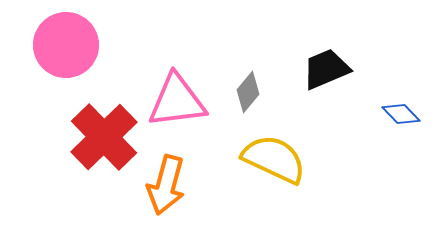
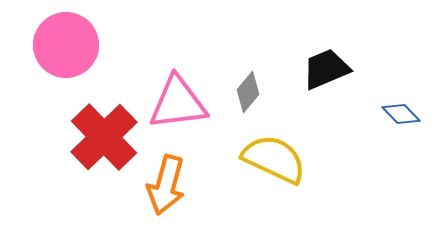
pink triangle: moved 1 px right, 2 px down
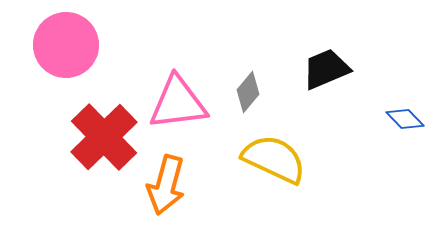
blue diamond: moved 4 px right, 5 px down
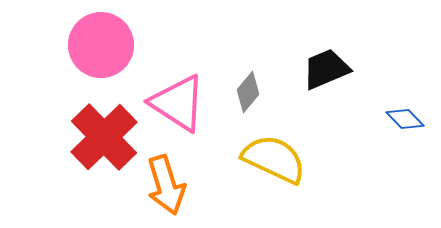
pink circle: moved 35 px right
pink triangle: rotated 40 degrees clockwise
orange arrow: rotated 32 degrees counterclockwise
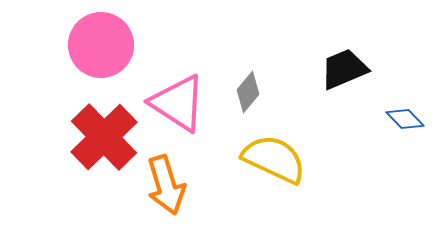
black trapezoid: moved 18 px right
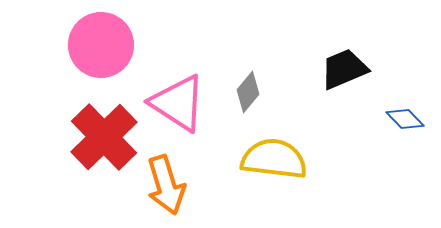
yellow semicircle: rotated 18 degrees counterclockwise
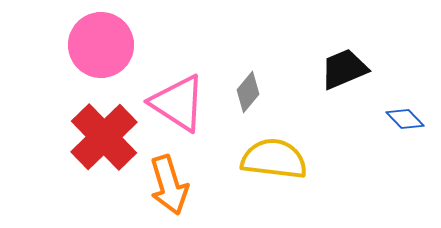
orange arrow: moved 3 px right
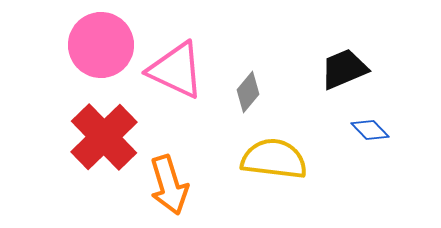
pink triangle: moved 2 px left, 33 px up; rotated 8 degrees counterclockwise
blue diamond: moved 35 px left, 11 px down
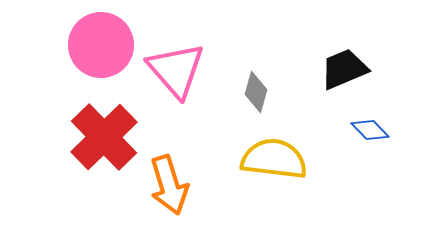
pink triangle: rotated 24 degrees clockwise
gray diamond: moved 8 px right; rotated 24 degrees counterclockwise
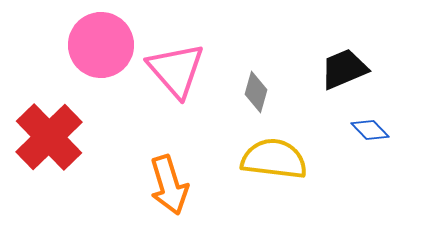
red cross: moved 55 px left
